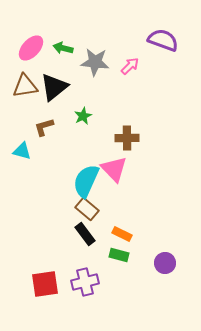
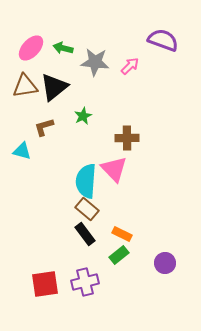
cyan semicircle: rotated 20 degrees counterclockwise
green rectangle: rotated 54 degrees counterclockwise
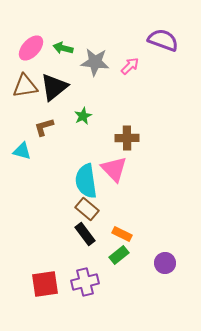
cyan semicircle: rotated 12 degrees counterclockwise
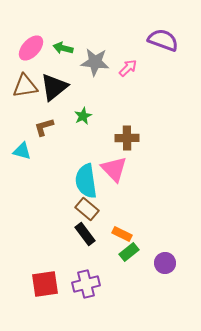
pink arrow: moved 2 px left, 2 px down
green rectangle: moved 10 px right, 3 px up
purple cross: moved 1 px right, 2 px down
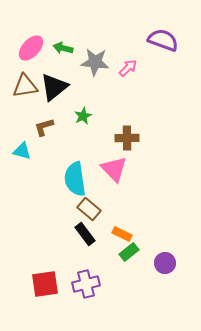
cyan semicircle: moved 11 px left, 2 px up
brown rectangle: moved 2 px right
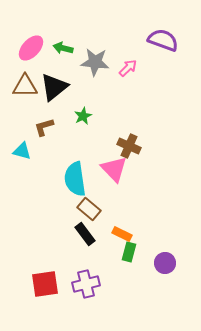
brown triangle: rotated 8 degrees clockwise
brown cross: moved 2 px right, 8 px down; rotated 25 degrees clockwise
green rectangle: rotated 36 degrees counterclockwise
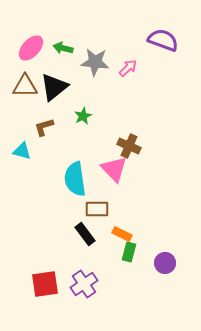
brown rectangle: moved 8 px right; rotated 40 degrees counterclockwise
purple cross: moved 2 px left; rotated 20 degrees counterclockwise
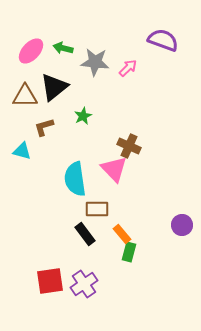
pink ellipse: moved 3 px down
brown triangle: moved 10 px down
orange rectangle: rotated 24 degrees clockwise
purple circle: moved 17 px right, 38 px up
red square: moved 5 px right, 3 px up
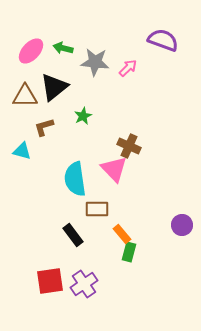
black rectangle: moved 12 px left, 1 px down
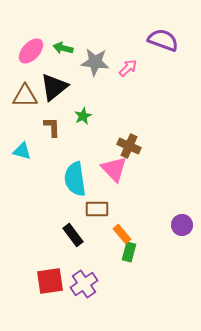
brown L-shape: moved 8 px right; rotated 105 degrees clockwise
